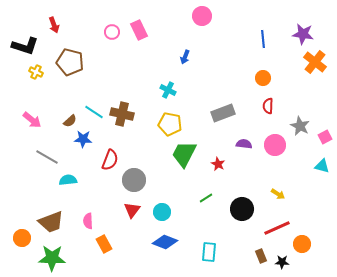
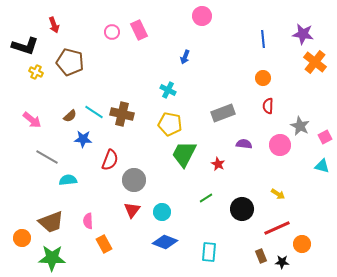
brown semicircle at (70, 121): moved 5 px up
pink circle at (275, 145): moved 5 px right
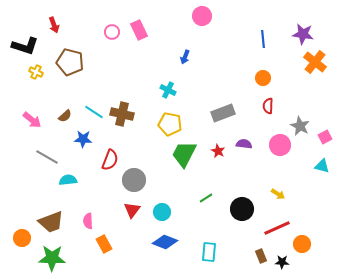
brown semicircle at (70, 116): moved 5 px left
red star at (218, 164): moved 13 px up
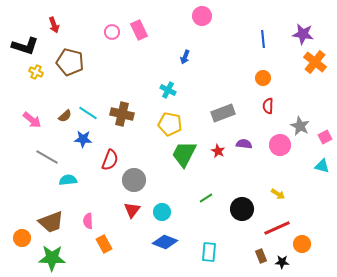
cyan line at (94, 112): moved 6 px left, 1 px down
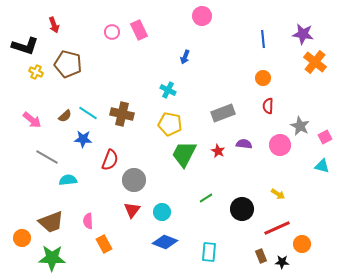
brown pentagon at (70, 62): moved 2 px left, 2 px down
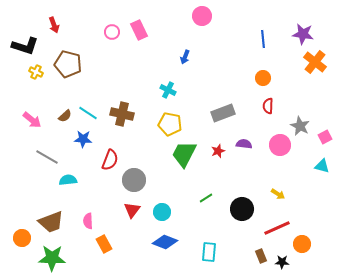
red star at (218, 151): rotated 24 degrees clockwise
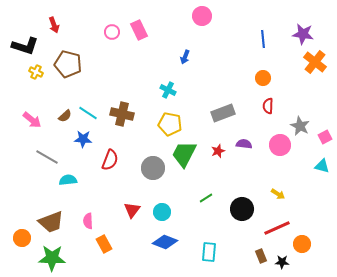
gray circle at (134, 180): moved 19 px right, 12 px up
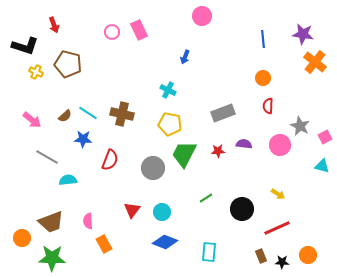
red star at (218, 151): rotated 16 degrees clockwise
orange circle at (302, 244): moved 6 px right, 11 px down
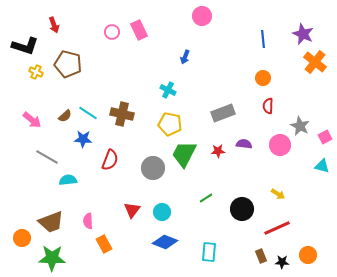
purple star at (303, 34): rotated 15 degrees clockwise
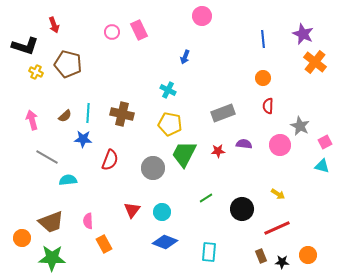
cyan line at (88, 113): rotated 60 degrees clockwise
pink arrow at (32, 120): rotated 144 degrees counterclockwise
pink square at (325, 137): moved 5 px down
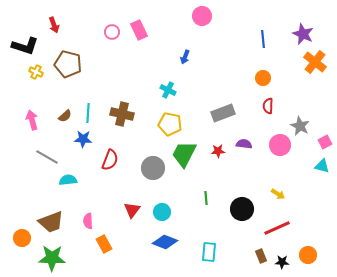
green line at (206, 198): rotated 64 degrees counterclockwise
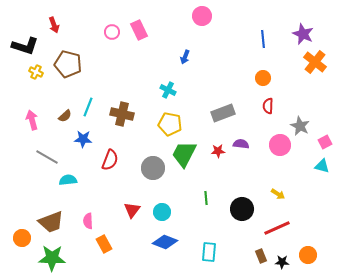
cyan line at (88, 113): moved 6 px up; rotated 18 degrees clockwise
purple semicircle at (244, 144): moved 3 px left
